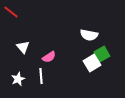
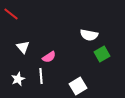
red line: moved 2 px down
white square: moved 14 px left, 23 px down
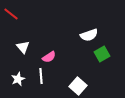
white semicircle: rotated 30 degrees counterclockwise
white square: rotated 18 degrees counterclockwise
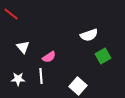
green square: moved 1 px right, 2 px down
white star: rotated 24 degrees clockwise
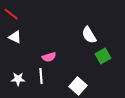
white semicircle: rotated 78 degrees clockwise
white triangle: moved 8 px left, 10 px up; rotated 24 degrees counterclockwise
pink semicircle: rotated 16 degrees clockwise
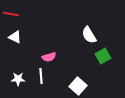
red line: rotated 28 degrees counterclockwise
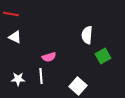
white semicircle: moved 2 px left; rotated 36 degrees clockwise
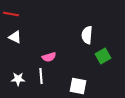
white square: rotated 30 degrees counterclockwise
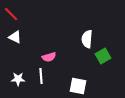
red line: rotated 35 degrees clockwise
white semicircle: moved 4 px down
